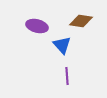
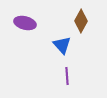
brown diamond: rotated 70 degrees counterclockwise
purple ellipse: moved 12 px left, 3 px up
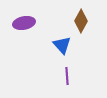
purple ellipse: moved 1 px left; rotated 25 degrees counterclockwise
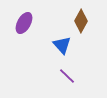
purple ellipse: rotated 50 degrees counterclockwise
purple line: rotated 42 degrees counterclockwise
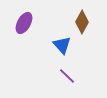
brown diamond: moved 1 px right, 1 px down
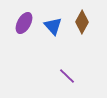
blue triangle: moved 9 px left, 19 px up
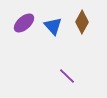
purple ellipse: rotated 20 degrees clockwise
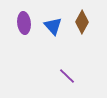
purple ellipse: rotated 55 degrees counterclockwise
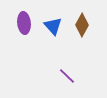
brown diamond: moved 3 px down
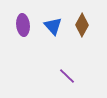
purple ellipse: moved 1 px left, 2 px down
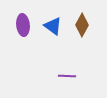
blue triangle: rotated 12 degrees counterclockwise
purple line: rotated 42 degrees counterclockwise
